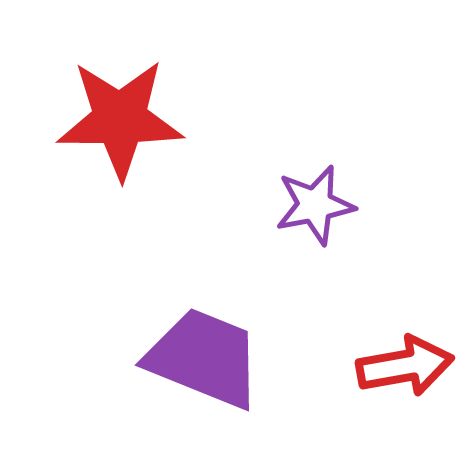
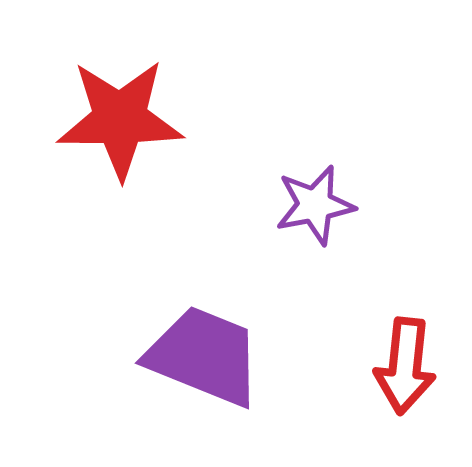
purple trapezoid: moved 2 px up
red arrow: rotated 106 degrees clockwise
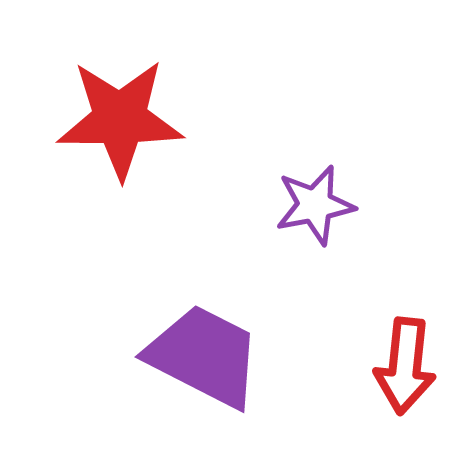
purple trapezoid: rotated 5 degrees clockwise
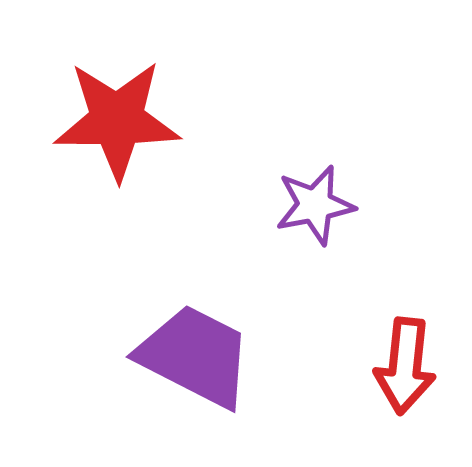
red star: moved 3 px left, 1 px down
purple trapezoid: moved 9 px left
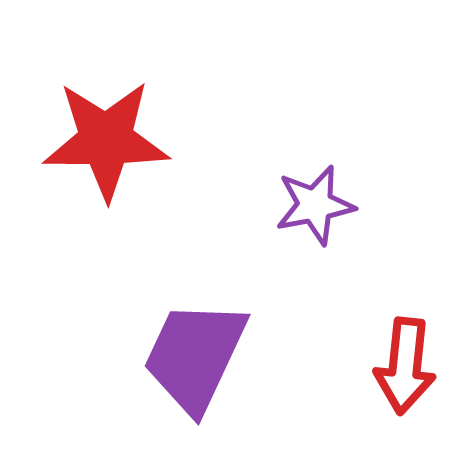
red star: moved 11 px left, 20 px down
purple trapezoid: rotated 92 degrees counterclockwise
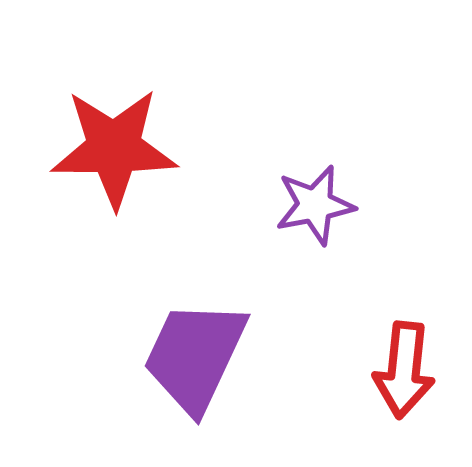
red star: moved 8 px right, 8 px down
red arrow: moved 1 px left, 4 px down
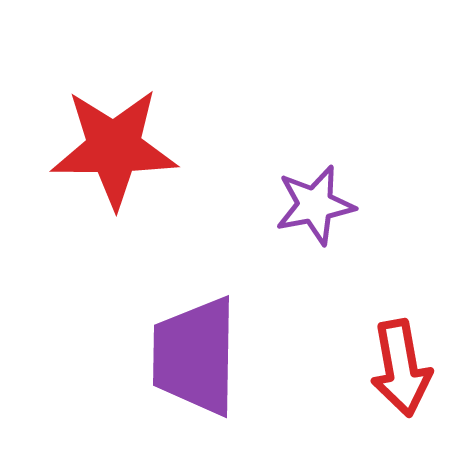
purple trapezoid: rotated 24 degrees counterclockwise
red arrow: moved 3 px left, 2 px up; rotated 16 degrees counterclockwise
